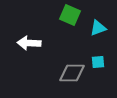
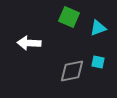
green square: moved 1 px left, 2 px down
cyan square: rotated 16 degrees clockwise
gray diamond: moved 2 px up; rotated 12 degrees counterclockwise
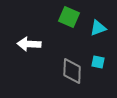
white arrow: moved 1 px down
gray diamond: rotated 76 degrees counterclockwise
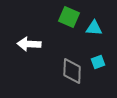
cyan triangle: moved 4 px left; rotated 24 degrees clockwise
cyan square: rotated 32 degrees counterclockwise
